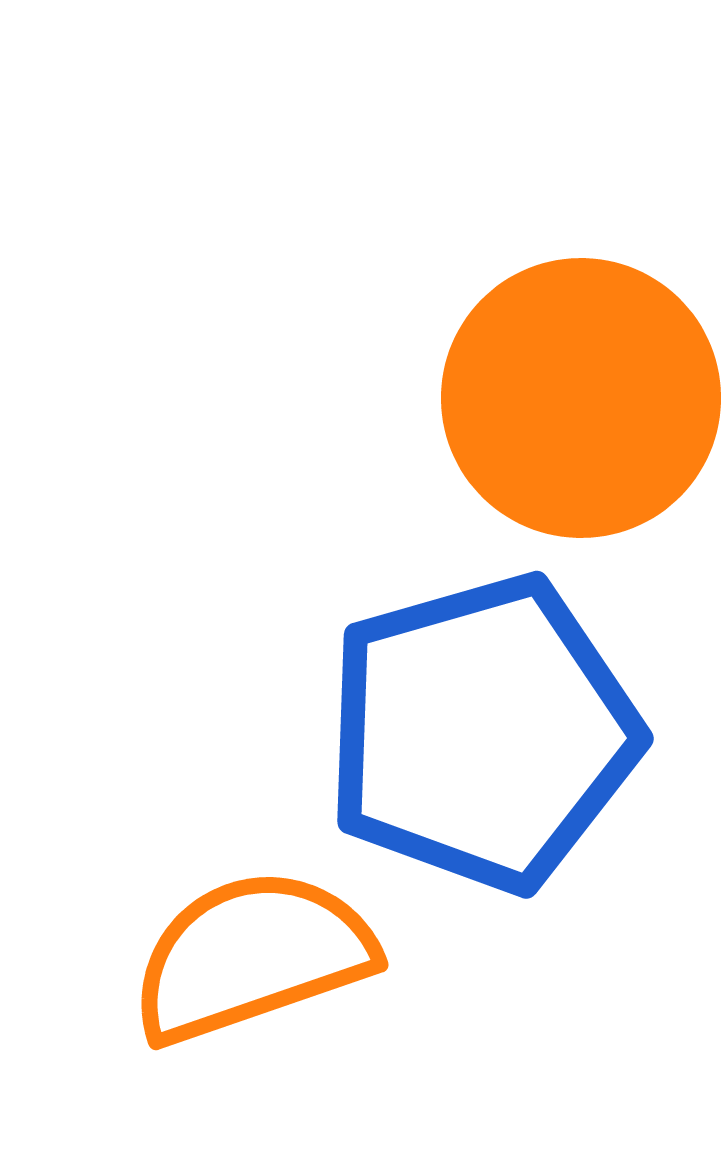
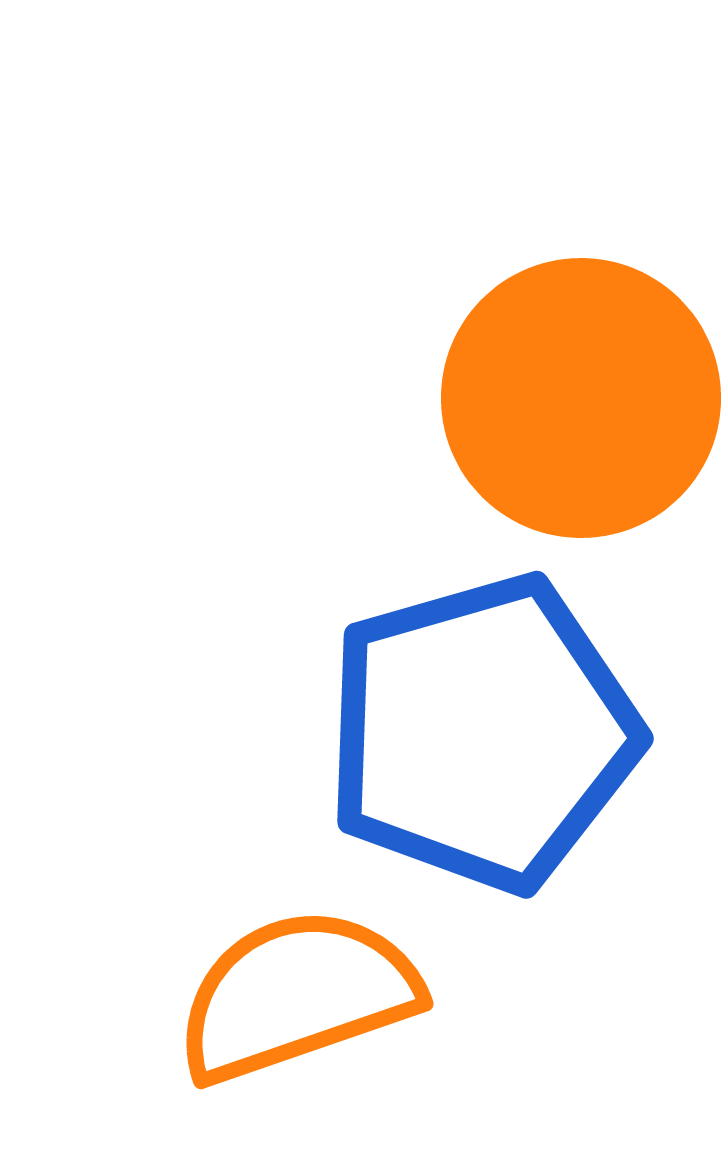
orange semicircle: moved 45 px right, 39 px down
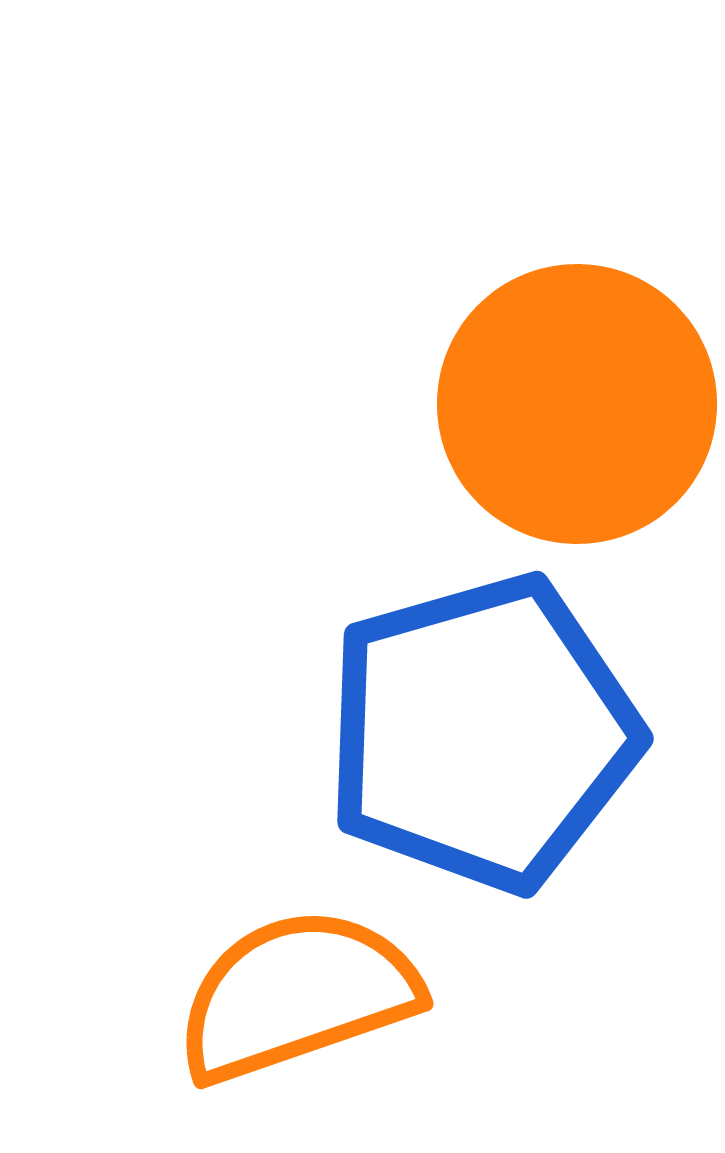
orange circle: moved 4 px left, 6 px down
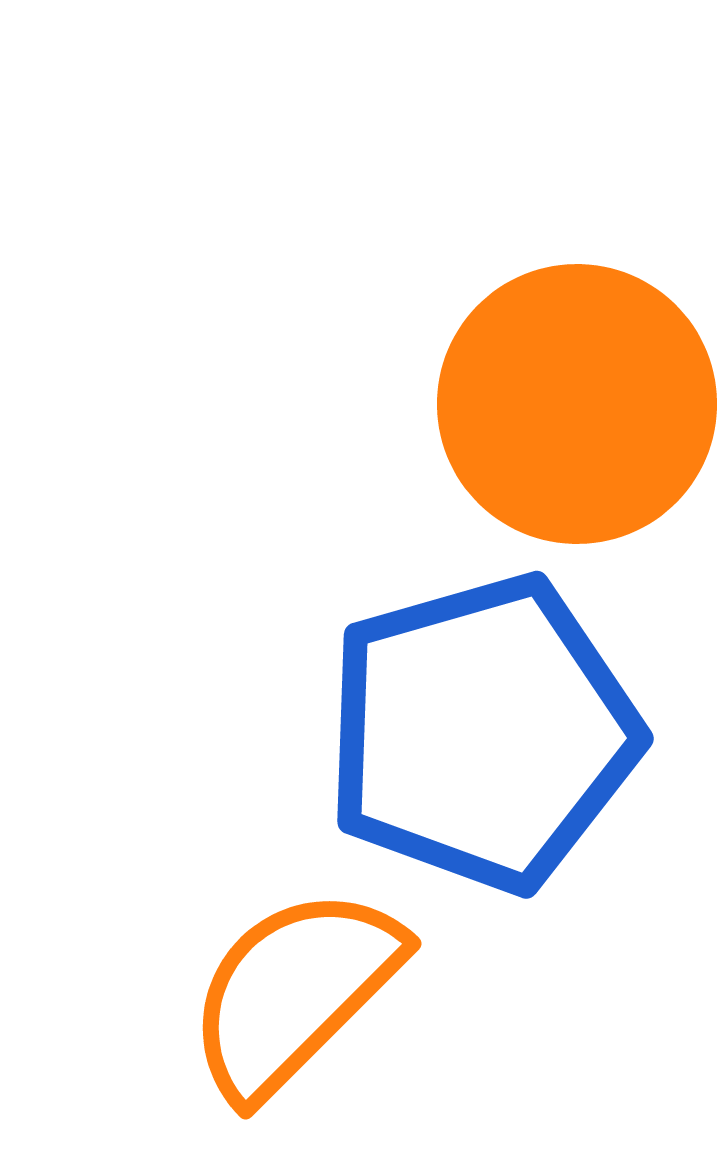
orange semicircle: moved 3 px left, 3 px up; rotated 26 degrees counterclockwise
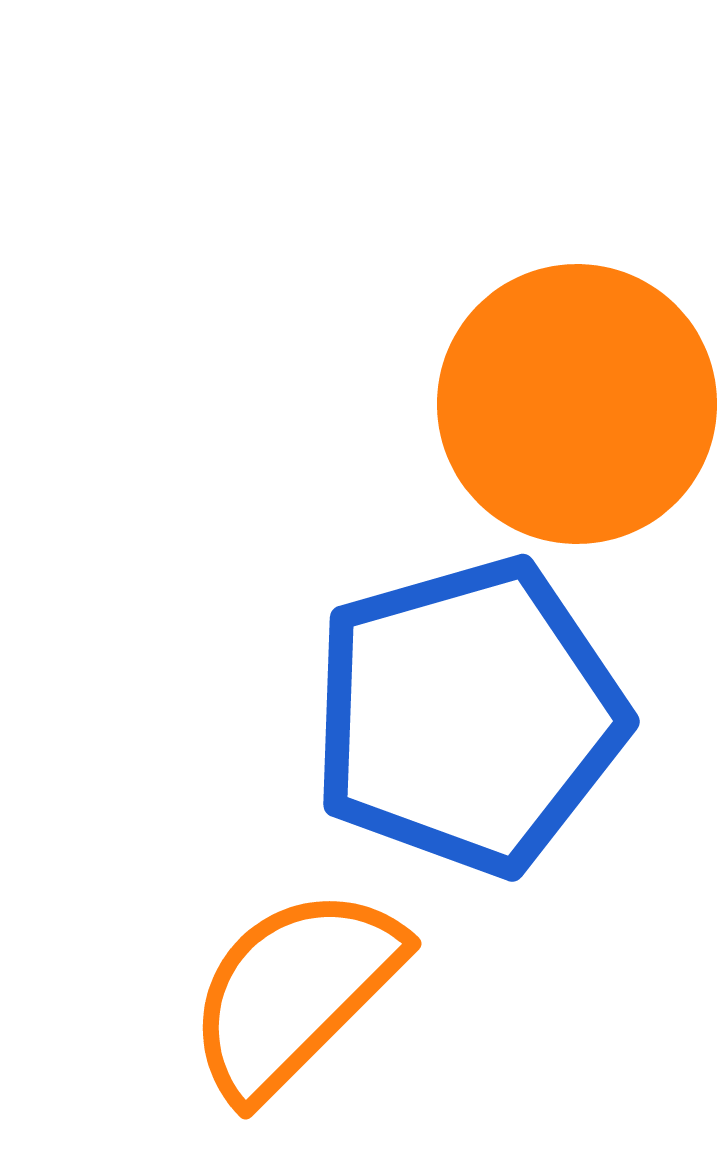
blue pentagon: moved 14 px left, 17 px up
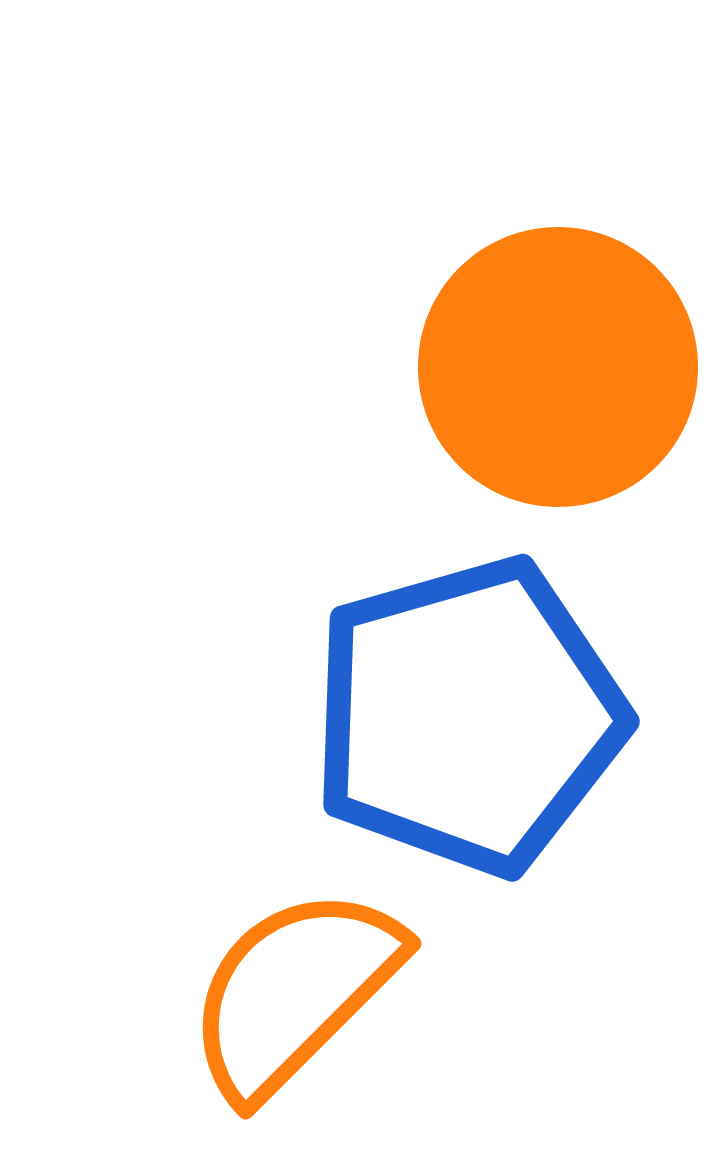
orange circle: moved 19 px left, 37 px up
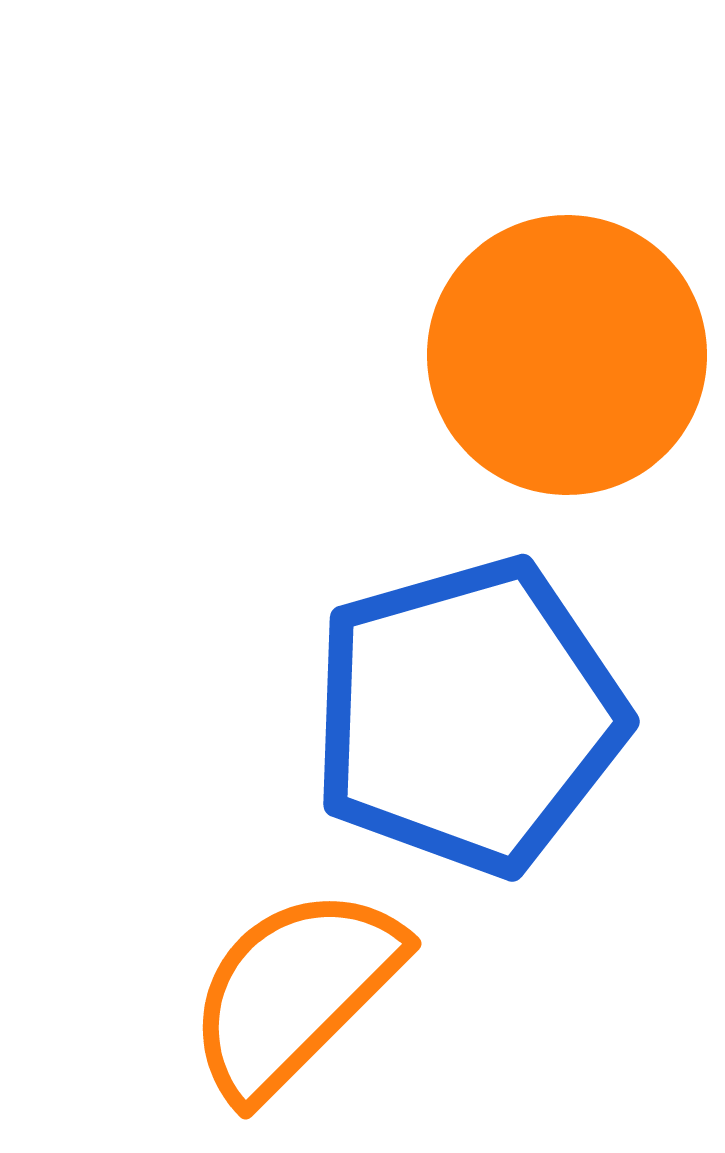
orange circle: moved 9 px right, 12 px up
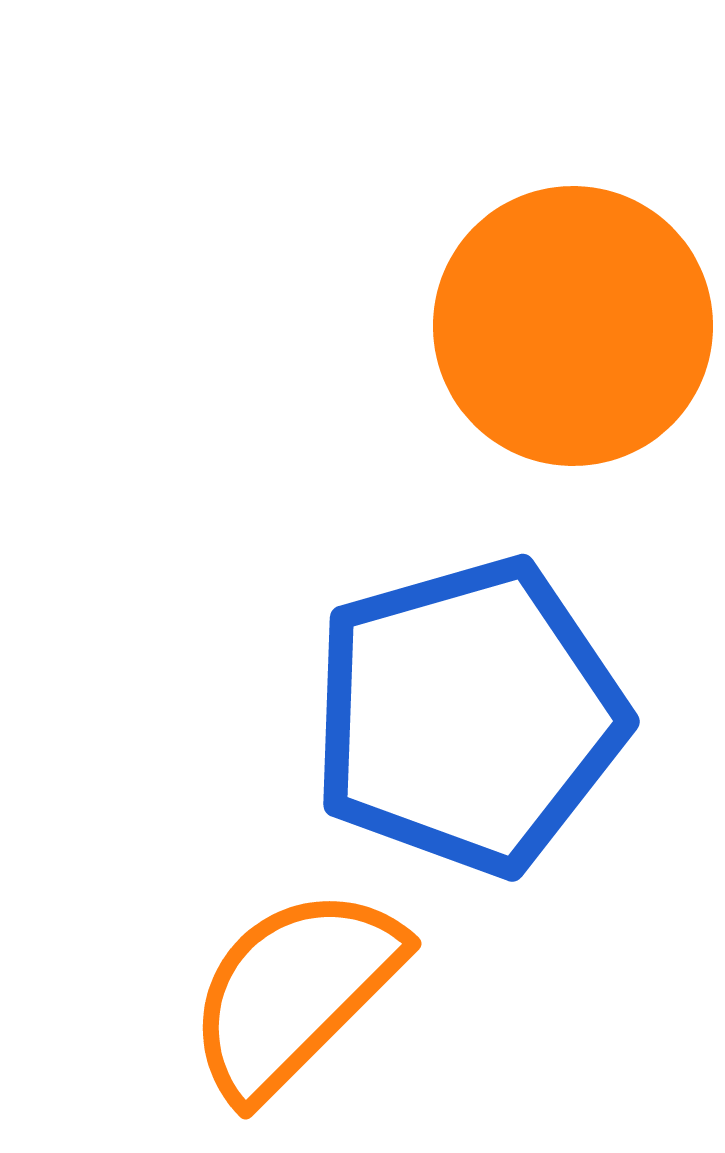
orange circle: moved 6 px right, 29 px up
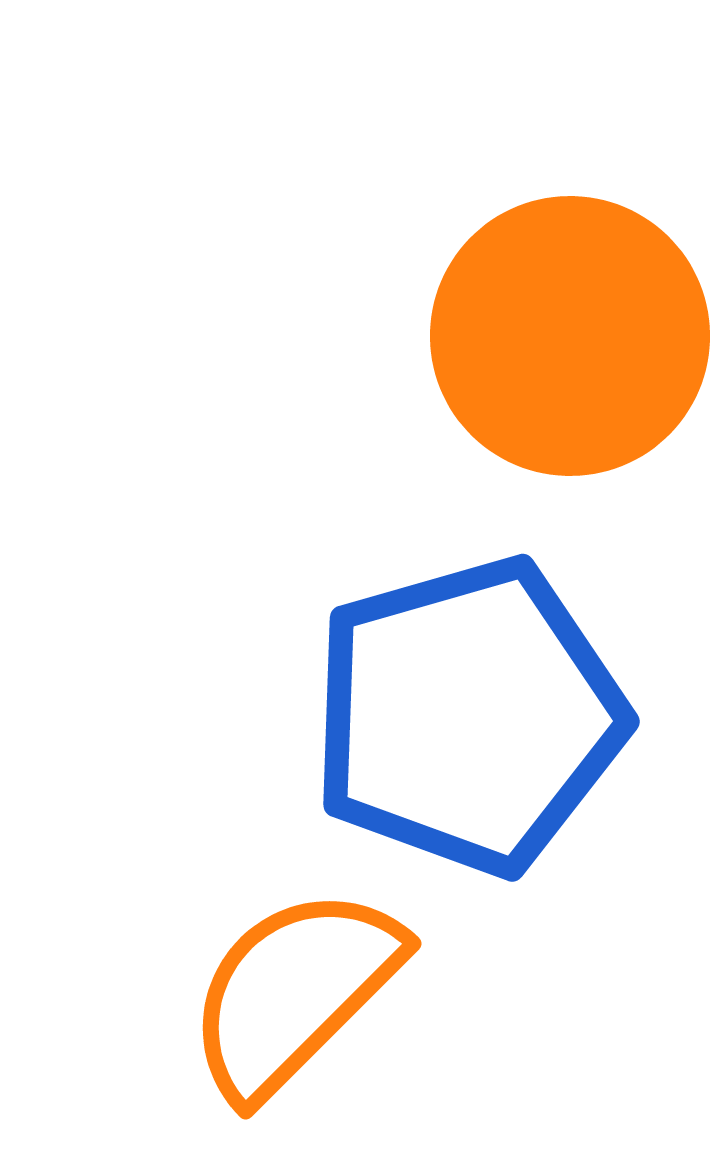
orange circle: moved 3 px left, 10 px down
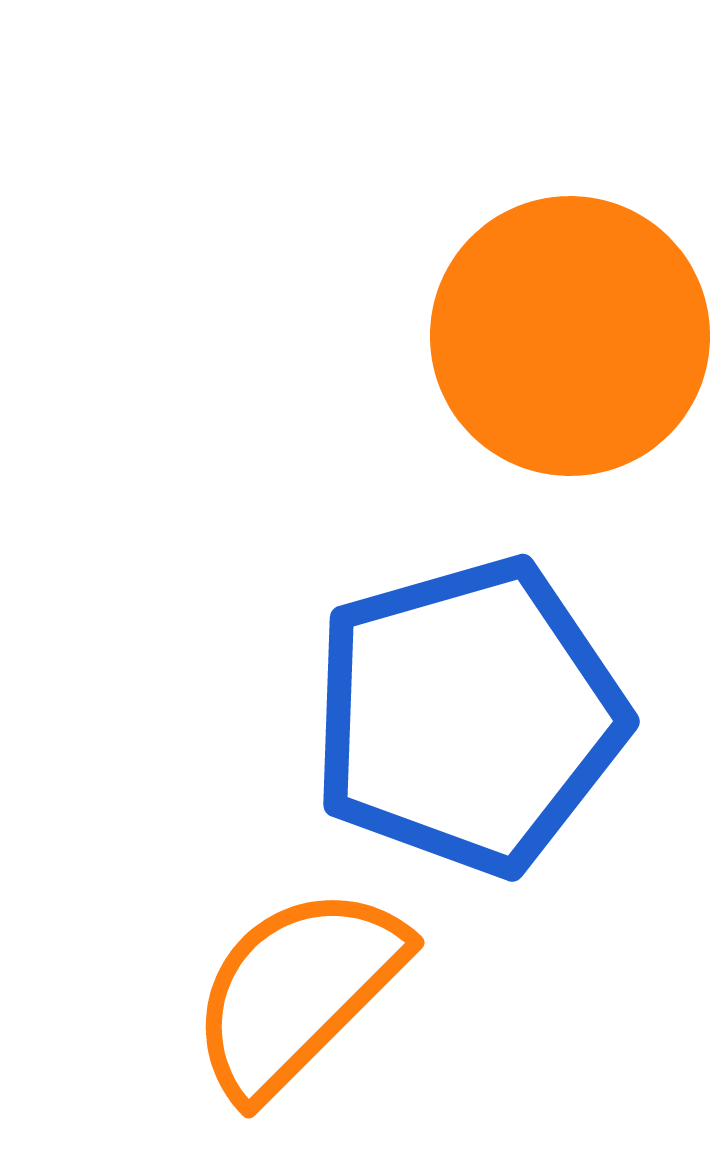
orange semicircle: moved 3 px right, 1 px up
